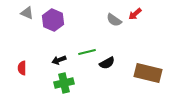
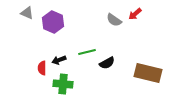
purple hexagon: moved 2 px down
red semicircle: moved 20 px right
green cross: moved 1 px left, 1 px down; rotated 18 degrees clockwise
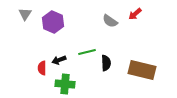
gray triangle: moved 2 px left, 1 px down; rotated 40 degrees clockwise
gray semicircle: moved 4 px left, 1 px down
black semicircle: moved 1 px left; rotated 63 degrees counterclockwise
brown rectangle: moved 6 px left, 3 px up
green cross: moved 2 px right
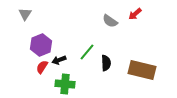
purple hexagon: moved 12 px left, 23 px down; rotated 15 degrees clockwise
green line: rotated 36 degrees counterclockwise
red semicircle: moved 1 px up; rotated 32 degrees clockwise
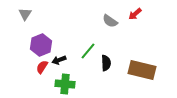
green line: moved 1 px right, 1 px up
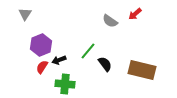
black semicircle: moved 1 px left, 1 px down; rotated 35 degrees counterclockwise
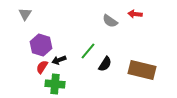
red arrow: rotated 48 degrees clockwise
purple hexagon: rotated 20 degrees counterclockwise
black semicircle: rotated 70 degrees clockwise
green cross: moved 10 px left
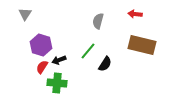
gray semicircle: moved 12 px left; rotated 70 degrees clockwise
brown rectangle: moved 25 px up
green cross: moved 2 px right, 1 px up
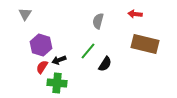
brown rectangle: moved 3 px right, 1 px up
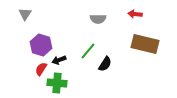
gray semicircle: moved 2 px up; rotated 105 degrees counterclockwise
red semicircle: moved 1 px left, 2 px down
